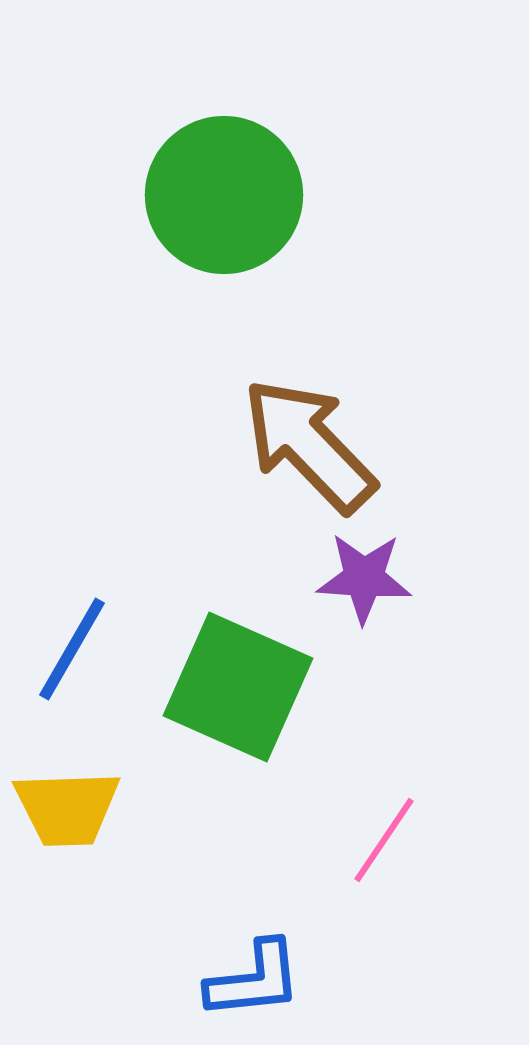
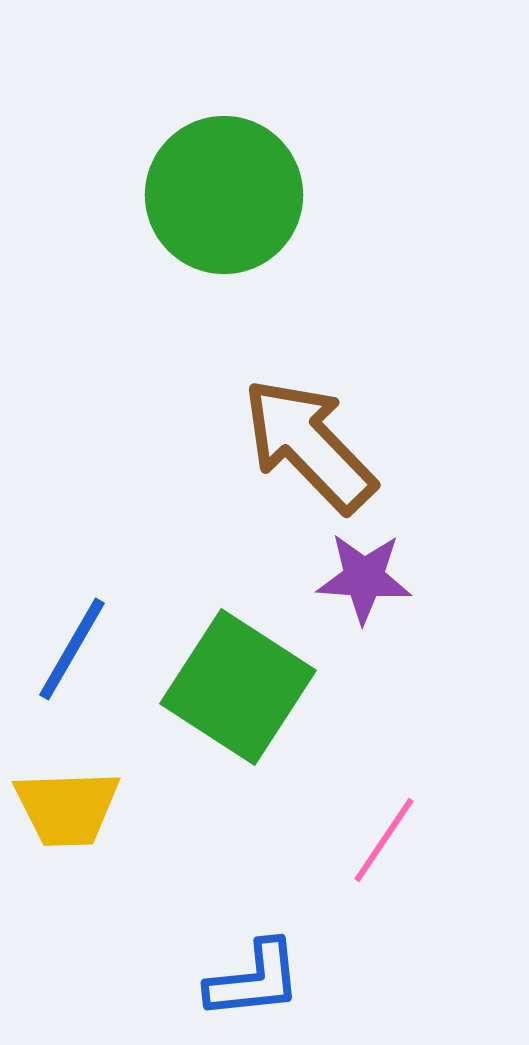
green square: rotated 9 degrees clockwise
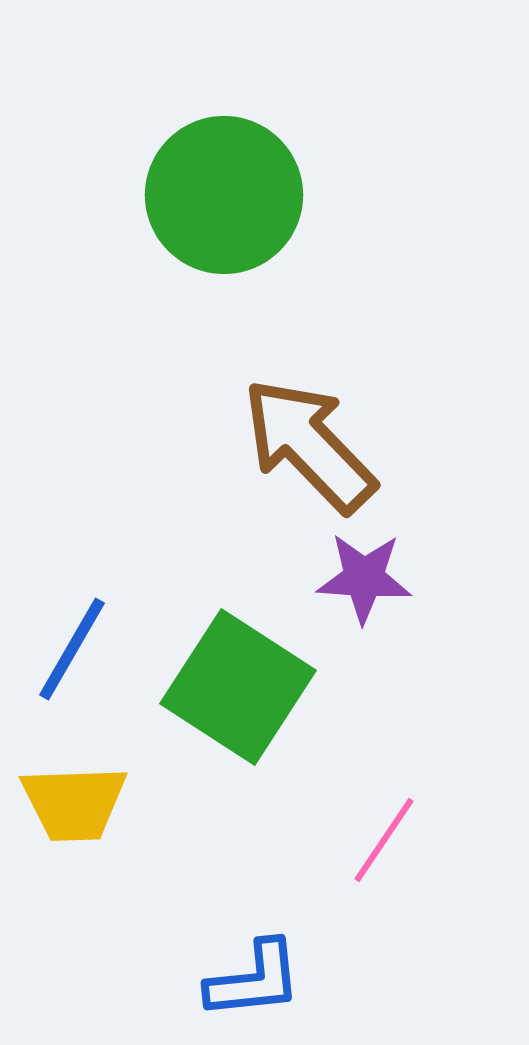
yellow trapezoid: moved 7 px right, 5 px up
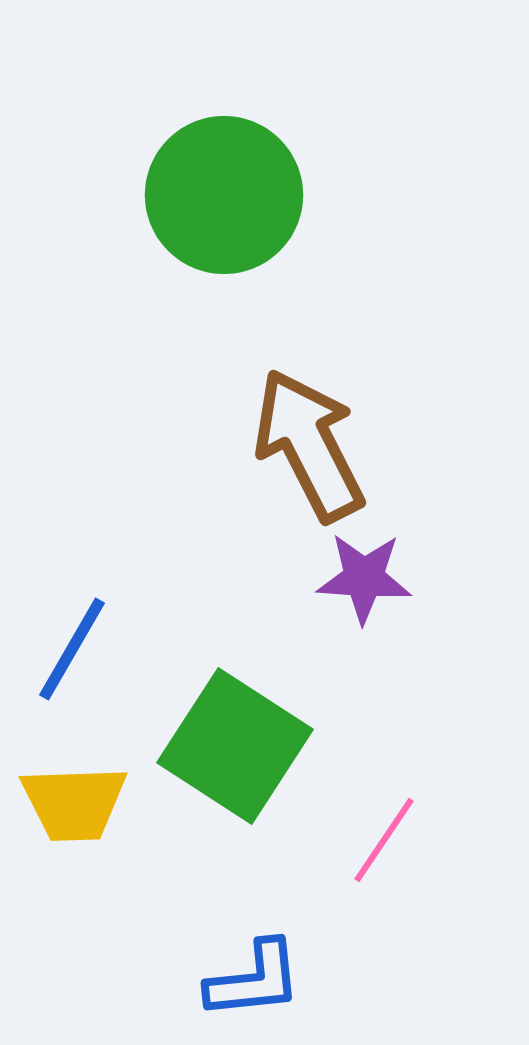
brown arrow: rotated 17 degrees clockwise
green square: moved 3 px left, 59 px down
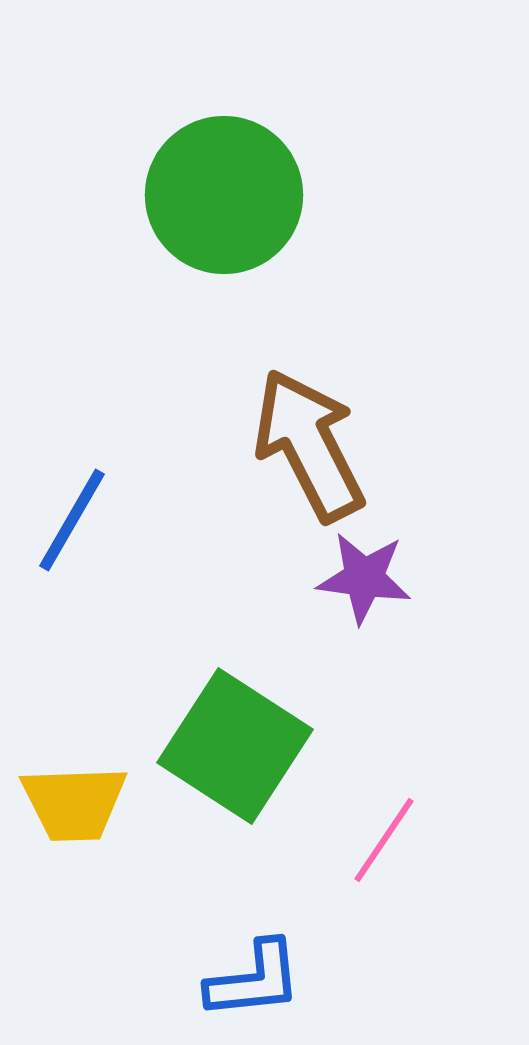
purple star: rotated 4 degrees clockwise
blue line: moved 129 px up
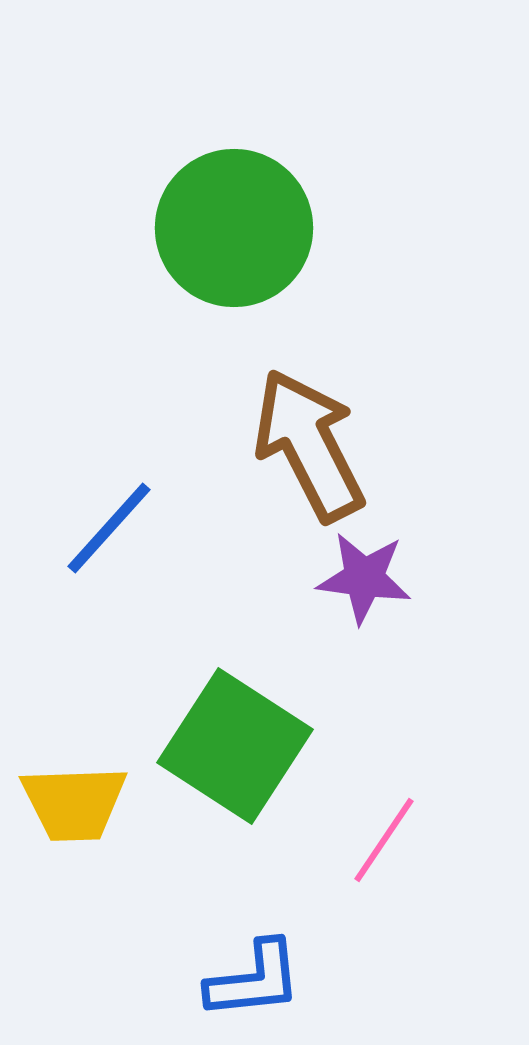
green circle: moved 10 px right, 33 px down
blue line: moved 37 px right, 8 px down; rotated 12 degrees clockwise
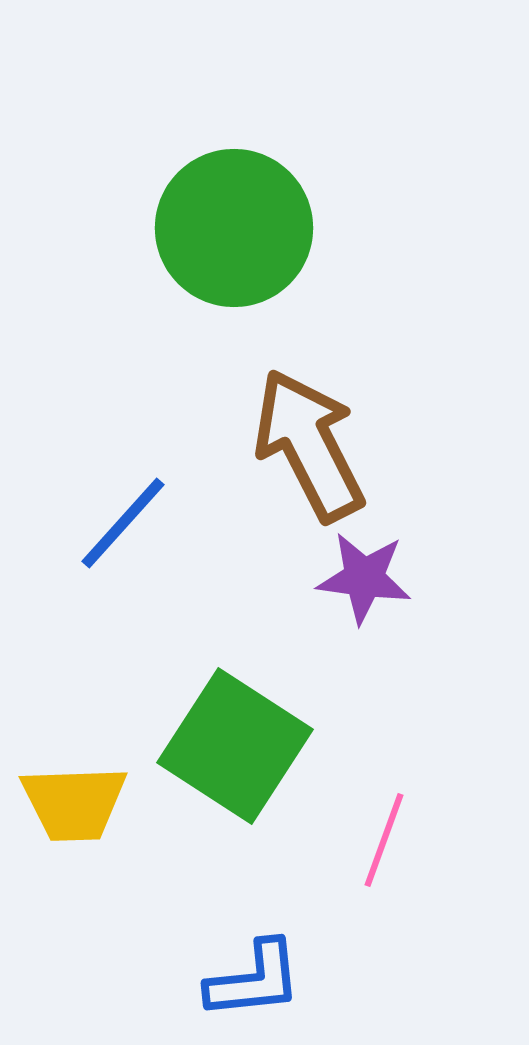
blue line: moved 14 px right, 5 px up
pink line: rotated 14 degrees counterclockwise
